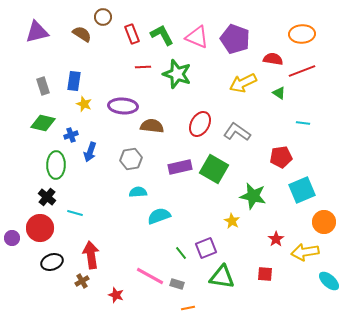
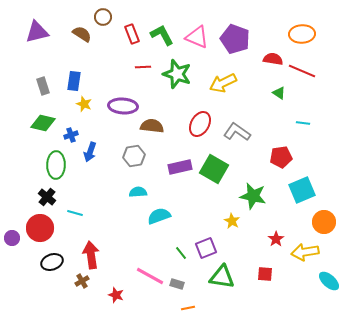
red line at (302, 71): rotated 44 degrees clockwise
yellow arrow at (243, 83): moved 20 px left
gray hexagon at (131, 159): moved 3 px right, 3 px up
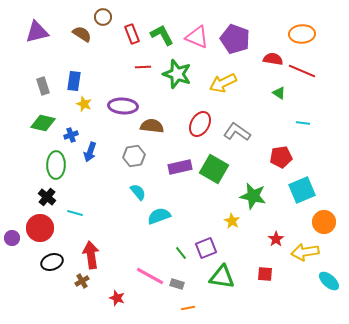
cyan semicircle at (138, 192): rotated 54 degrees clockwise
red star at (116, 295): moved 1 px right, 3 px down
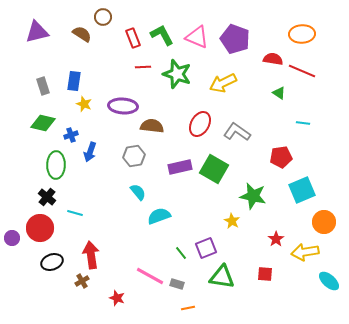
red rectangle at (132, 34): moved 1 px right, 4 px down
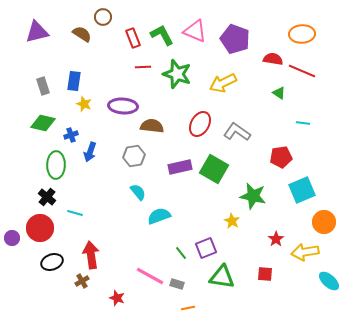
pink triangle at (197, 37): moved 2 px left, 6 px up
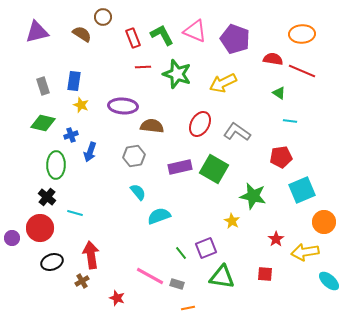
yellow star at (84, 104): moved 3 px left, 1 px down
cyan line at (303, 123): moved 13 px left, 2 px up
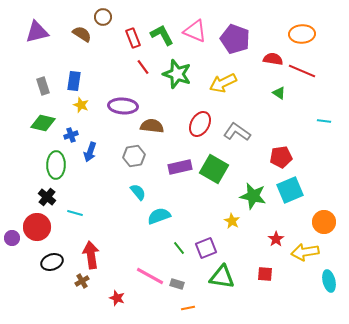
red line at (143, 67): rotated 56 degrees clockwise
cyan line at (290, 121): moved 34 px right
cyan square at (302, 190): moved 12 px left
red circle at (40, 228): moved 3 px left, 1 px up
green line at (181, 253): moved 2 px left, 5 px up
cyan ellipse at (329, 281): rotated 35 degrees clockwise
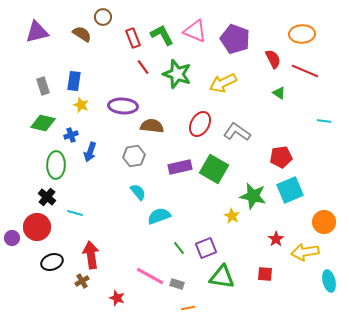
red semicircle at (273, 59): rotated 54 degrees clockwise
red line at (302, 71): moved 3 px right
yellow star at (232, 221): moved 5 px up
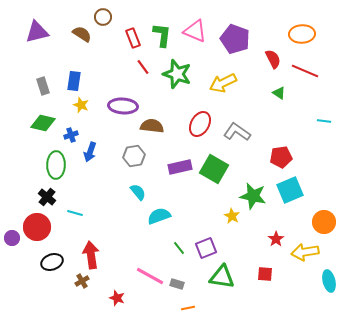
green L-shape at (162, 35): rotated 35 degrees clockwise
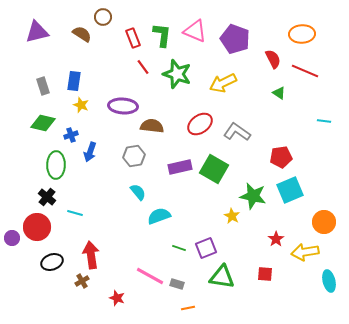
red ellipse at (200, 124): rotated 25 degrees clockwise
green line at (179, 248): rotated 32 degrees counterclockwise
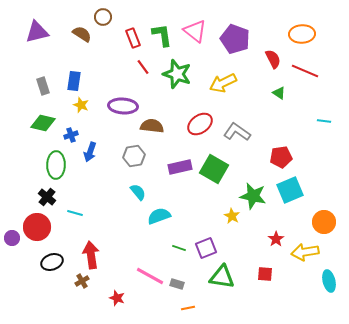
pink triangle at (195, 31): rotated 15 degrees clockwise
green L-shape at (162, 35): rotated 15 degrees counterclockwise
